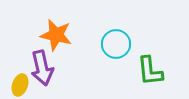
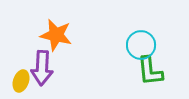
cyan circle: moved 25 px right, 1 px down
purple arrow: rotated 16 degrees clockwise
yellow ellipse: moved 1 px right, 4 px up
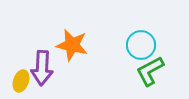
orange star: moved 16 px right, 10 px down
green L-shape: rotated 68 degrees clockwise
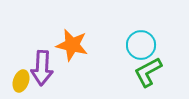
green L-shape: moved 2 px left, 1 px down
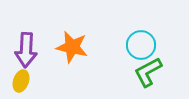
orange star: moved 2 px down
purple arrow: moved 16 px left, 18 px up
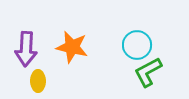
cyan circle: moved 4 px left
purple arrow: moved 1 px up
yellow ellipse: moved 17 px right; rotated 20 degrees counterclockwise
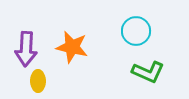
cyan circle: moved 1 px left, 14 px up
green L-shape: rotated 128 degrees counterclockwise
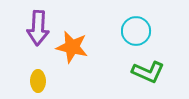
purple arrow: moved 12 px right, 21 px up
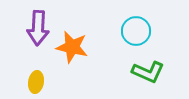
yellow ellipse: moved 2 px left, 1 px down; rotated 10 degrees clockwise
